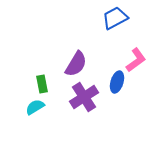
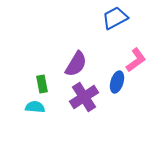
cyan semicircle: rotated 36 degrees clockwise
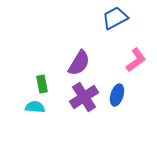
purple semicircle: moved 3 px right, 1 px up
blue ellipse: moved 13 px down
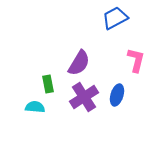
pink L-shape: rotated 40 degrees counterclockwise
green rectangle: moved 6 px right
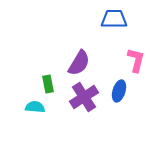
blue trapezoid: moved 1 px left, 1 px down; rotated 28 degrees clockwise
blue ellipse: moved 2 px right, 4 px up
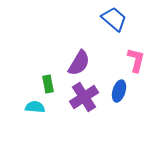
blue trapezoid: rotated 40 degrees clockwise
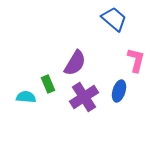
purple semicircle: moved 4 px left
green rectangle: rotated 12 degrees counterclockwise
cyan semicircle: moved 9 px left, 10 px up
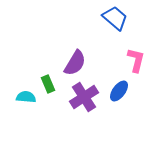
blue trapezoid: moved 1 px right, 1 px up
blue ellipse: rotated 20 degrees clockwise
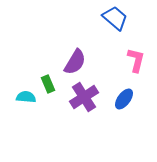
purple semicircle: moved 1 px up
blue ellipse: moved 5 px right, 8 px down
